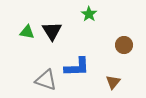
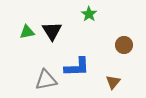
green triangle: rotated 21 degrees counterclockwise
gray triangle: rotated 30 degrees counterclockwise
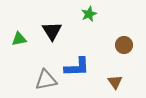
green star: rotated 14 degrees clockwise
green triangle: moved 8 px left, 7 px down
brown triangle: moved 2 px right; rotated 14 degrees counterclockwise
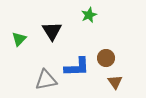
green star: moved 1 px down
green triangle: rotated 35 degrees counterclockwise
brown circle: moved 18 px left, 13 px down
